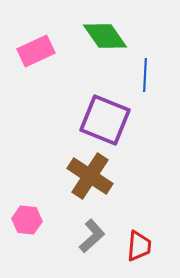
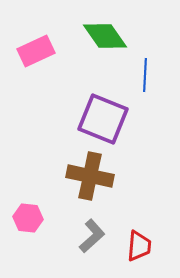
purple square: moved 2 px left, 1 px up
brown cross: rotated 21 degrees counterclockwise
pink hexagon: moved 1 px right, 2 px up
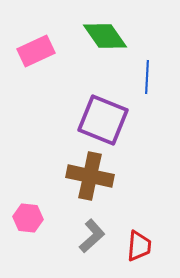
blue line: moved 2 px right, 2 px down
purple square: moved 1 px down
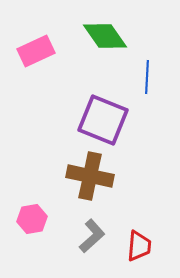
pink hexagon: moved 4 px right, 1 px down; rotated 16 degrees counterclockwise
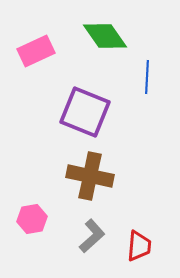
purple square: moved 18 px left, 8 px up
